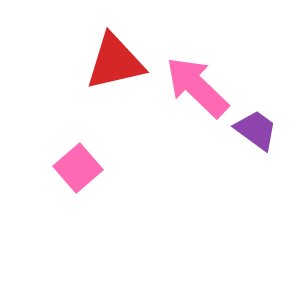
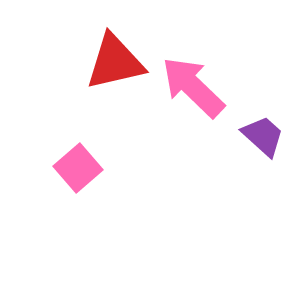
pink arrow: moved 4 px left
purple trapezoid: moved 7 px right, 6 px down; rotated 6 degrees clockwise
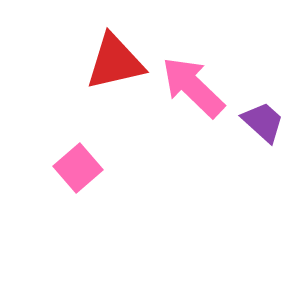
purple trapezoid: moved 14 px up
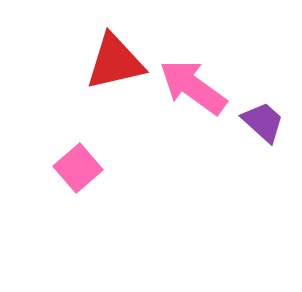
pink arrow: rotated 8 degrees counterclockwise
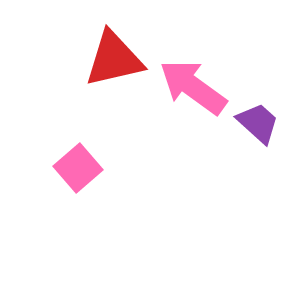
red triangle: moved 1 px left, 3 px up
purple trapezoid: moved 5 px left, 1 px down
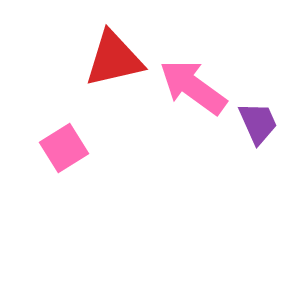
purple trapezoid: rotated 24 degrees clockwise
pink square: moved 14 px left, 20 px up; rotated 9 degrees clockwise
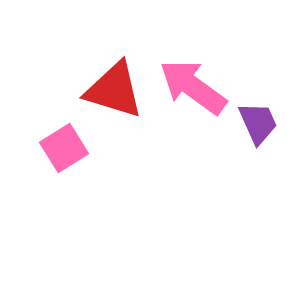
red triangle: moved 31 px down; rotated 30 degrees clockwise
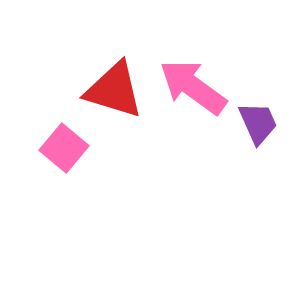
pink square: rotated 18 degrees counterclockwise
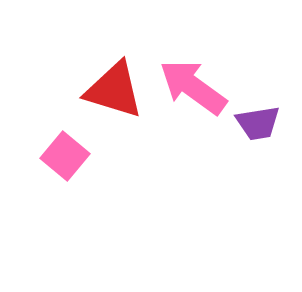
purple trapezoid: rotated 105 degrees clockwise
pink square: moved 1 px right, 8 px down
